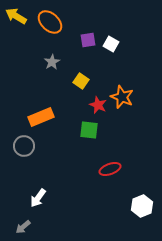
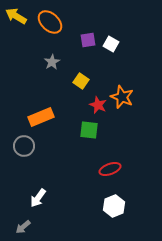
white hexagon: moved 28 px left
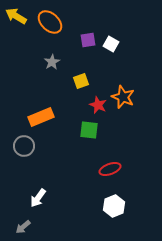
yellow square: rotated 35 degrees clockwise
orange star: moved 1 px right
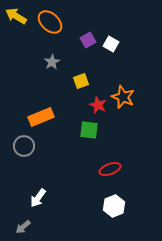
purple square: rotated 21 degrees counterclockwise
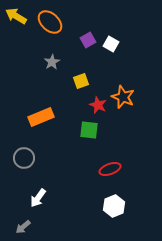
gray circle: moved 12 px down
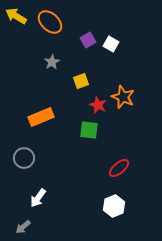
red ellipse: moved 9 px right, 1 px up; rotated 20 degrees counterclockwise
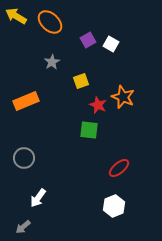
orange rectangle: moved 15 px left, 16 px up
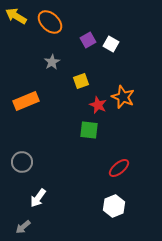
gray circle: moved 2 px left, 4 px down
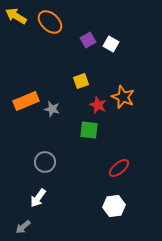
gray star: moved 47 px down; rotated 28 degrees counterclockwise
gray circle: moved 23 px right
white hexagon: rotated 15 degrees clockwise
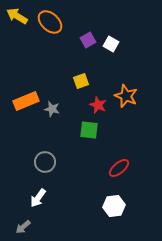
yellow arrow: moved 1 px right
orange star: moved 3 px right, 1 px up
